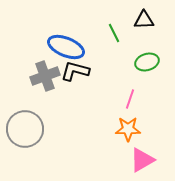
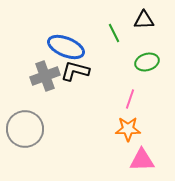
pink triangle: rotated 28 degrees clockwise
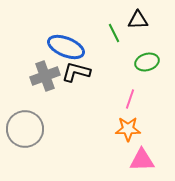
black triangle: moved 6 px left
black L-shape: moved 1 px right, 1 px down
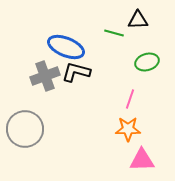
green line: rotated 48 degrees counterclockwise
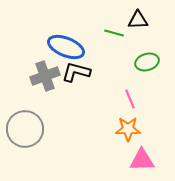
pink line: rotated 42 degrees counterclockwise
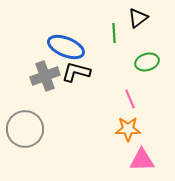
black triangle: moved 2 px up; rotated 35 degrees counterclockwise
green line: rotated 72 degrees clockwise
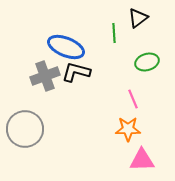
pink line: moved 3 px right
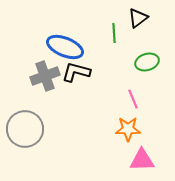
blue ellipse: moved 1 px left
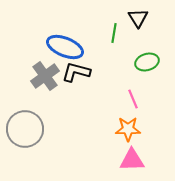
black triangle: rotated 25 degrees counterclockwise
green line: rotated 12 degrees clockwise
gray cross: rotated 16 degrees counterclockwise
pink triangle: moved 10 px left
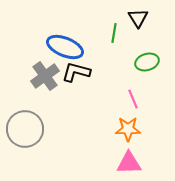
pink triangle: moved 3 px left, 3 px down
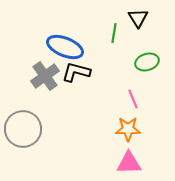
gray circle: moved 2 px left
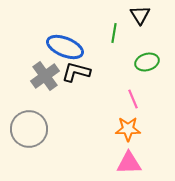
black triangle: moved 2 px right, 3 px up
gray circle: moved 6 px right
